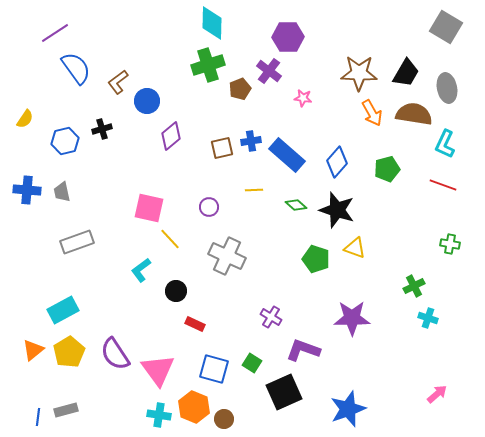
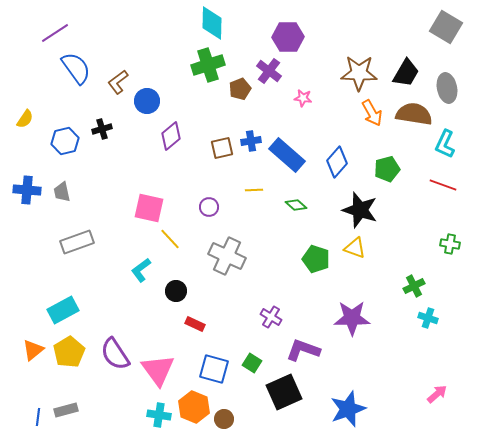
black star at (337, 210): moved 23 px right
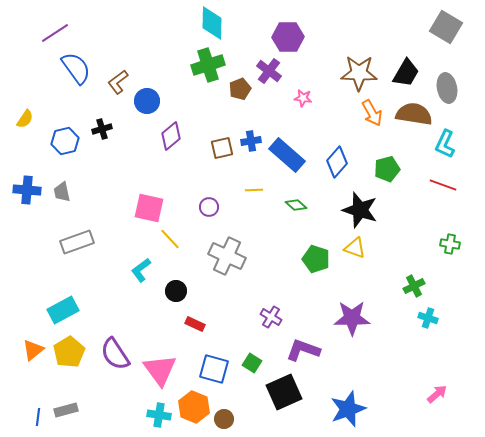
pink triangle at (158, 370): moved 2 px right
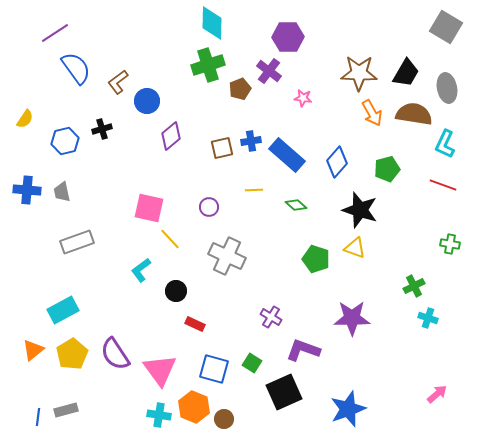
yellow pentagon at (69, 352): moved 3 px right, 2 px down
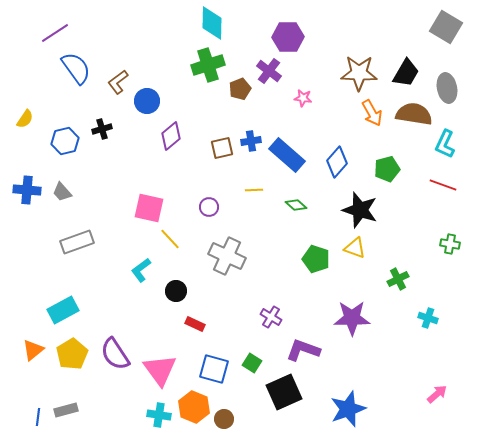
gray trapezoid at (62, 192): rotated 30 degrees counterclockwise
green cross at (414, 286): moved 16 px left, 7 px up
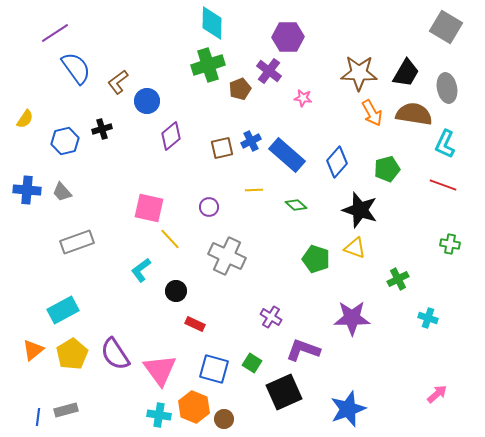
blue cross at (251, 141): rotated 18 degrees counterclockwise
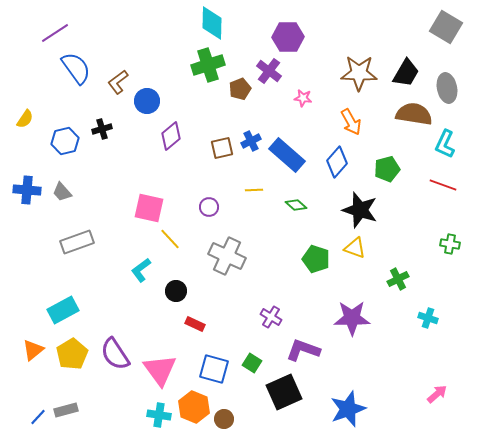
orange arrow at (372, 113): moved 21 px left, 9 px down
blue line at (38, 417): rotated 36 degrees clockwise
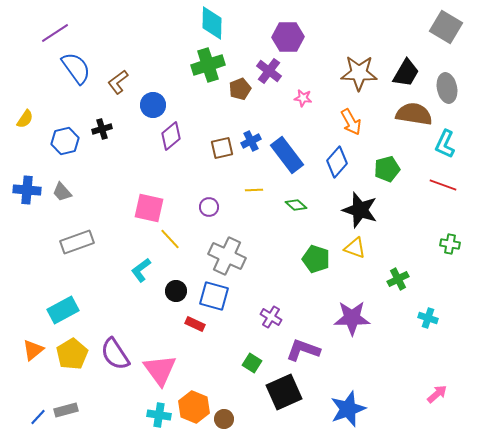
blue circle at (147, 101): moved 6 px right, 4 px down
blue rectangle at (287, 155): rotated 12 degrees clockwise
blue square at (214, 369): moved 73 px up
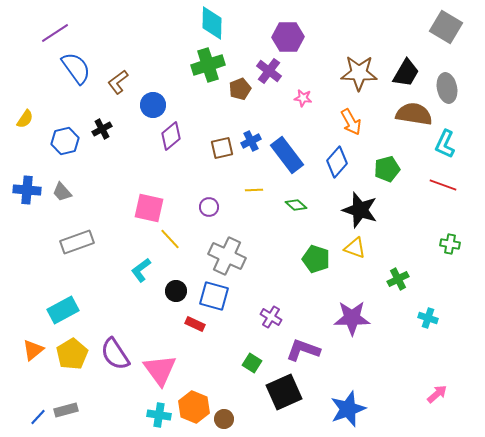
black cross at (102, 129): rotated 12 degrees counterclockwise
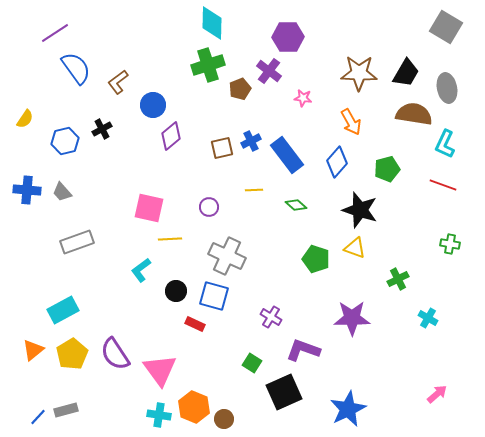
yellow line at (170, 239): rotated 50 degrees counterclockwise
cyan cross at (428, 318): rotated 12 degrees clockwise
blue star at (348, 409): rotated 6 degrees counterclockwise
